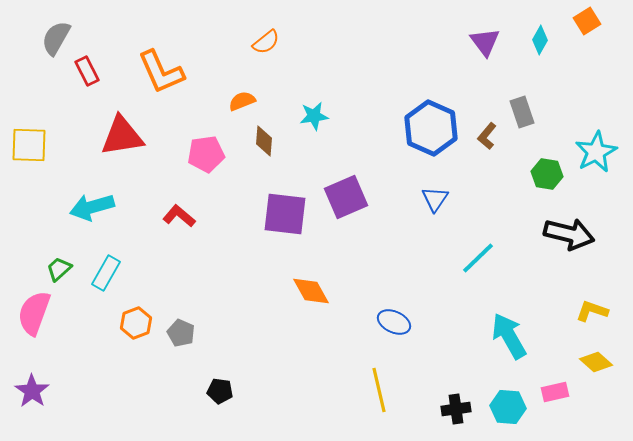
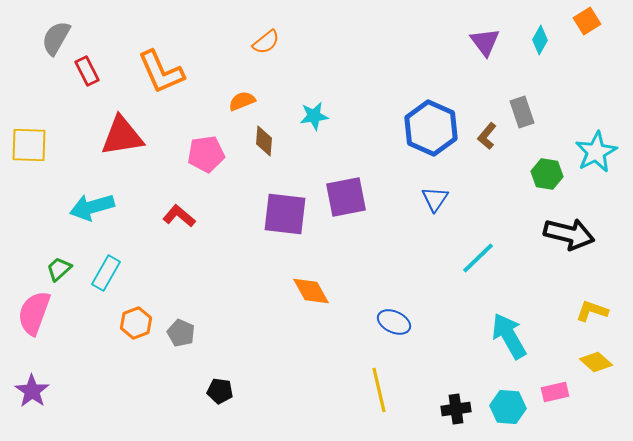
purple square at (346, 197): rotated 12 degrees clockwise
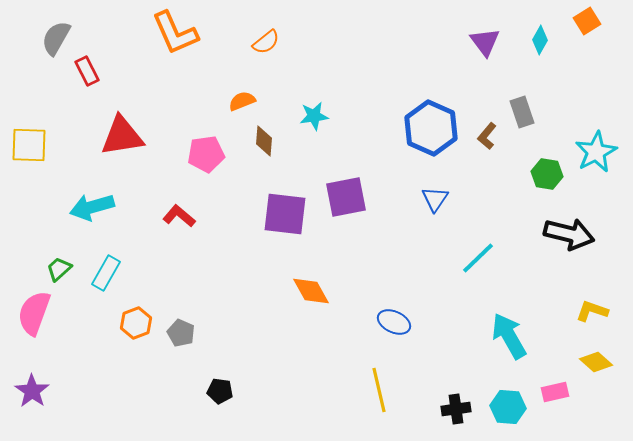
orange L-shape at (161, 72): moved 14 px right, 39 px up
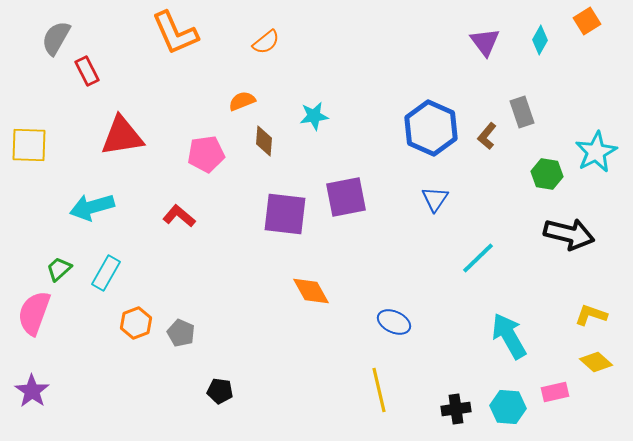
yellow L-shape at (592, 311): moved 1 px left, 4 px down
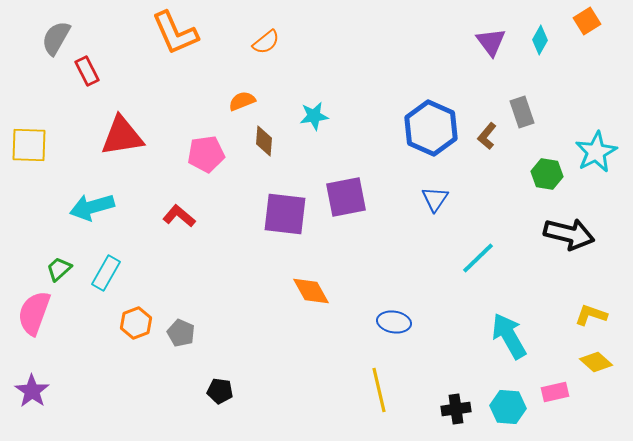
purple triangle at (485, 42): moved 6 px right
blue ellipse at (394, 322): rotated 16 degrees counterclockwise
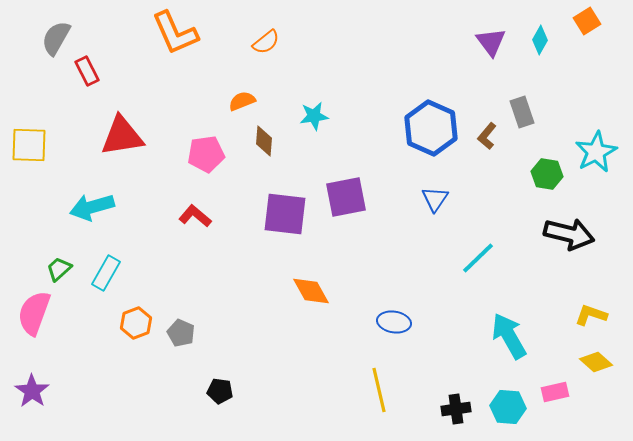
red L-shape at (179, 216): moved 16 px right
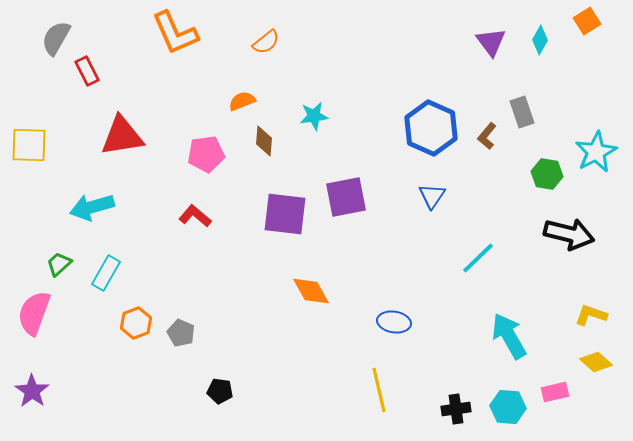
blue triangle at (435, 199): moved 3 px left, 3 px up
green trapezoid at (59, 269): moved 5 px up
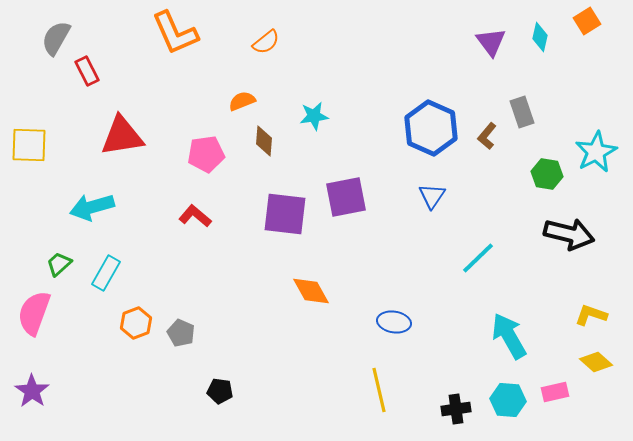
cyan diamond at (540, 40): moved 3 px up; rotated 16 degrees counterclockwise
cyan hexagon at (508, 407): moved 7 px up
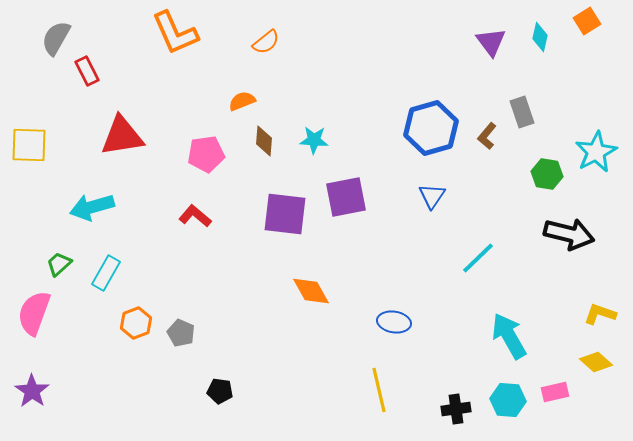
cyan star at (314, 116): moved 24 px down; rotated 12 degrees clockwise
blue hexagon at (431, 128): rotated 20 degrees clockwise
yellow L-shape at (591, 315): moved 9 px right, 1 px up
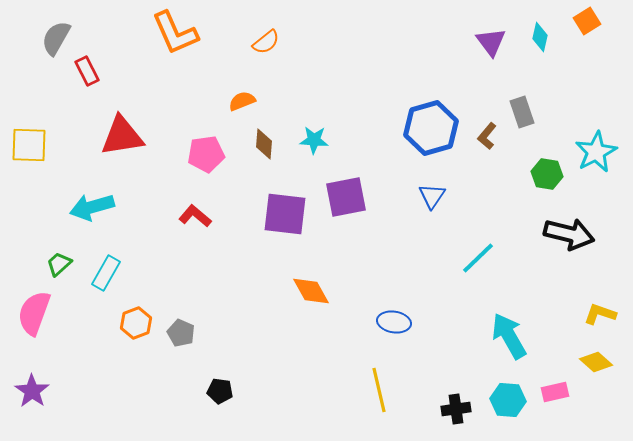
brown diamond at (264, 141): moved 3 px down
